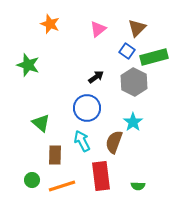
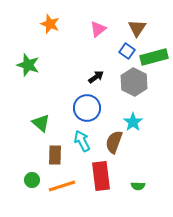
brown triangle: rotated 12 degrees counterclockwise
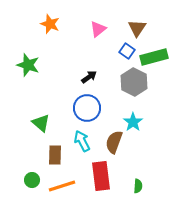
black arrow: moved 7 px left
green semicircle: rotated 88 degrees counterclockwise
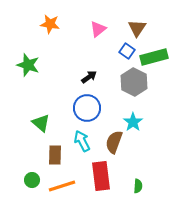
orange star: rotated 12 degrees counterclockwise
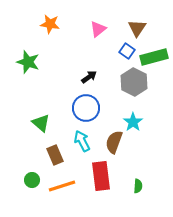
green star: moved 3 px up
blue circle: moved 1 px left
brown rectangle: rotated 24 degrees counterclockwise
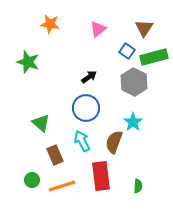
brown triangle: moved 7 px right
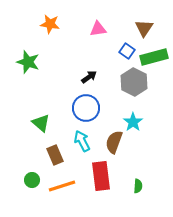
pink triangle: rotated 30 degrees clockwise
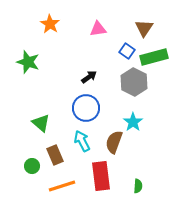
orange star: rotated 24 degrees clockwise
green circle: moved 14 px up
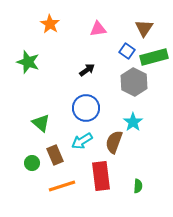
black arrow: moved 2 px left, 7 px up
cyan arrow: rotated 95 degrees counterclockwise
green circle: moved 3 px up
